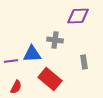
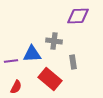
gray cross: moved 1 px left, 1 px down
gray rectangle: moved 11 px left
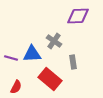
gray cross: rotated 28 degrees clockwise
purple line: moved 3 px up; rotated 24 degrees clockwise
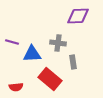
gray cross: moved 4 px right, 2 px down; rotated 28 degrees counterclockwise
purple line: moved 1 px right, 16 px up
red semicircle: rotated 56 degrees clockwise
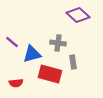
purple diamond: moved 1 px up; rotated 45 degrees clockwise
purple line: rotated 24 degrees clockwise
blue triangle: rotated 12 degrees counterclockwise
red rectangle: moved 5 px up; rotated 25 degrees counterclockwise
red semicircle: moved 4 px up
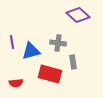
purple line: rotated 40 degrees clockwise
blue triangle: moved 1 px left, 3 px up
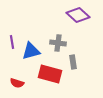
red semicircle: moved 1 px right; rotated 24 degrees clockwise
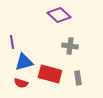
purple diamond: moved 19 px left
gray cross: moved 12 px right, 3 px down
blue triangle: moved 7 px left, 11 px down
gray rectangle: moved 5 px right, 16 px down
red semicircle: moved 4 px right
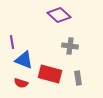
blue triangle: moved 2 px up; rotated 36 degrees clockwise
